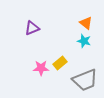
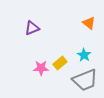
orange triangle: moved 3 px right
cyan star: moved 14 px down; rotated 16 degrees clockwise
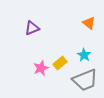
pink star: rotated 21 degrees counterclockwise
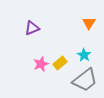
orange triangle: rotated 24 degrees clockwise
pink star: moved 4 px up
gray trapezoid: rotated 16 degrees counterclockwise
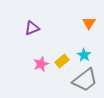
yellow rectangle: moved 2 px right, 2 px up
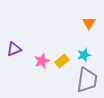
purple triangle: moved 18 px left, 21 px down
cyan star: rotated 24 degrees clockwise
pink star: moved 1 px right, 3 px up
gray trapezoid: moved 2 px right; rotated 44 degrees counterclockwise
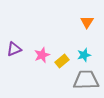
orange triangle: moved 2 px left, 1 px up
pink star: moved 6 px up
gray trapezoid: moved 1 px left; rotated 100 degrees counterclockwise
